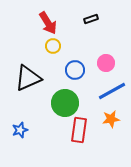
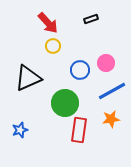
red arrow: rotated 10 degrees counterclockwise
blue circle: moved 5 px right
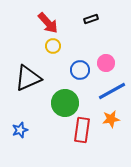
red rectangle: moved 3 px right
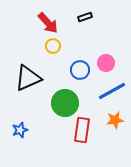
black rectangle: moved 6 px left, 2 px up
orange star: moved 4 px right, 1 px down
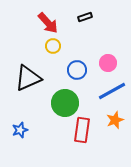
pink circle: moved 2 px right
blue circle: moved 3 px left
orange star: rotated 12 degrees counterclockwise
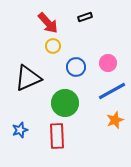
blue circle: moved 1 px left, 3 px up
red rectangle: moved 25 px left, 6 px down; rotated 10 degrees counterclockwise
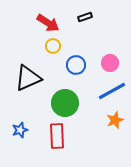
red arrow: rotated 15 degrees counterclockwise
pink circle: moved 2 px right
blue circle: moved 2 px up
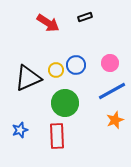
yellow circle: moved 3 px right, 24 px down
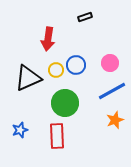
red arrow: moved 16 px down; rotated 65 degrees clockwise
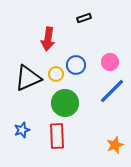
black rectangle: moved 1 px left, 1 px down
pink circle: moved 1 px up
yellow circle: moved 4 px down
blue line: rotated 16 degrees counterclockwise
orange star: moved 25 px down
blue star: moved 2 px right
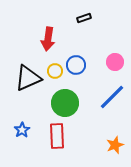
pink circle: moved 5 px right
yellow circle: moved 1 px left, 3 px up
blue line: moved 6 px down
blue star: rotated 14 degrees counterclockwise
